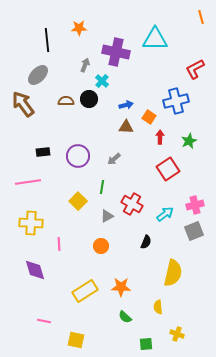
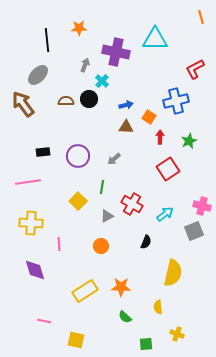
pink cross at (195, 205): moved 7 px right, 1 px down; rotated 30 degrees clockwise
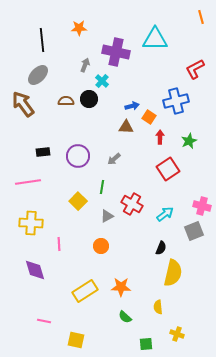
black line at (47, 40): moved 5 px left
blue arrow at (126, 105): moved 6 px right, 1 px down
black semicircle at (146, 242): moved 15 px right, 6 px down
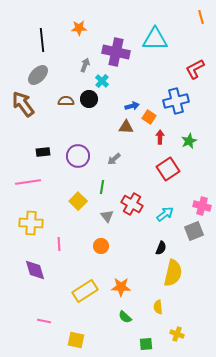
gray triangle at (107, 216): rotated 40 degrees counterclockwise
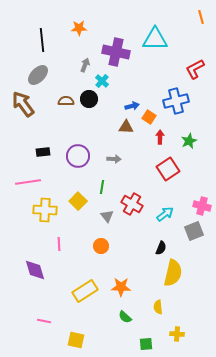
gray arrow at (114, 159): rotated 136 degrees counterclockwise
yellow cross at (31, 223): moved 14 px right, 13 px up
yellow cross at (177, 334): rotated 16 degrees counterclockwise
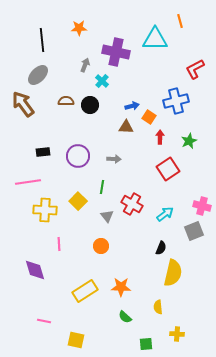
orange line at (201, 17): moved 21 px left, 4 px down
black circle at (89, 99): moved 1 px right, 6 px down
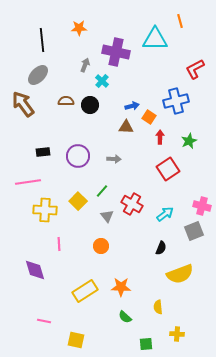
green line at (102, 187): moved 4 px down; rotated 32 degrees clockwise
yellow semicircle at (173, 273): moved 7 px right, 1 px down; rotated 56 degrees clockwise
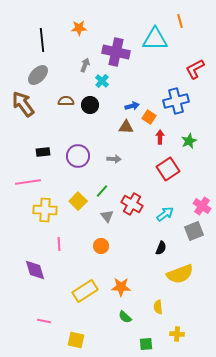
pink cross at (202, 206): rotated 18 degrees clockwise
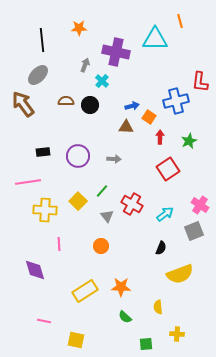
red L-shape at (195, 69): moved 5 px right, 13 px down; rotated 55 degrees counterclockwise
pink cross at (202, 206): moved 2 px left, 1 px up
